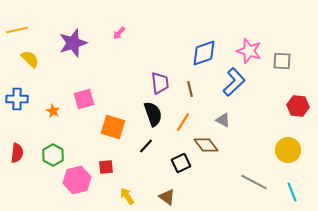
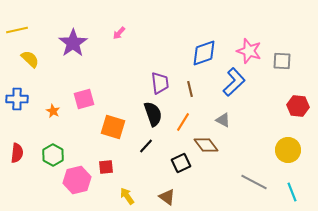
purple star: rotated 16 degrees counterclockwise
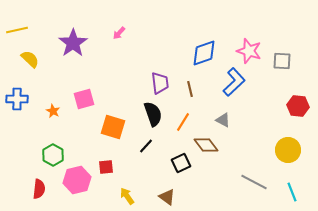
red semicircle: moved 22 px right, 36 px down
